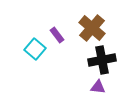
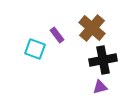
cyan square: rotated 20 degrees counterclockwise
black cross: moved 1 px right
purple triangle: moved 2 px right; rotated 21 degrees counterclockwise
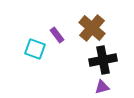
purple triangle: moved 2 px right
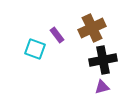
brown cross: rotated 24 degrees clockwise
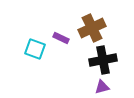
purple rectangle: moved 4 px right, 3 px down; rotated 28 degrees counterclockwise
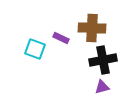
brown cross: rotated 28 degrees clockwise
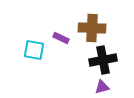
cyan square: moved 1 px left, 1 px down; rotated 10 degrees counterclockwise
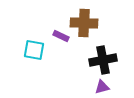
brown cross: moved 8 px left, 5 px up
purple rectangle: moved 2 px up
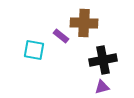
purple rectangle: rotated 14 degrees clockwise
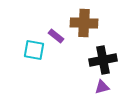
purple rectangle: moved 5 px left
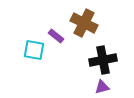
brown cross: rotated 24 degrees clockwise
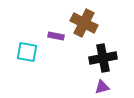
purple rectangle: rotated 28 degrees counterclockwise
cyan square: moved 7 px left, 2 px down
black cross: moved 2 px up
